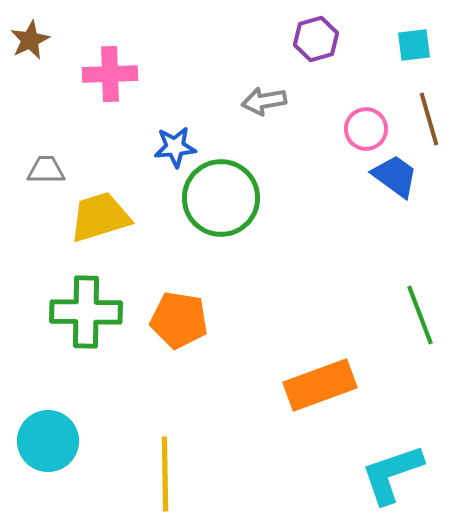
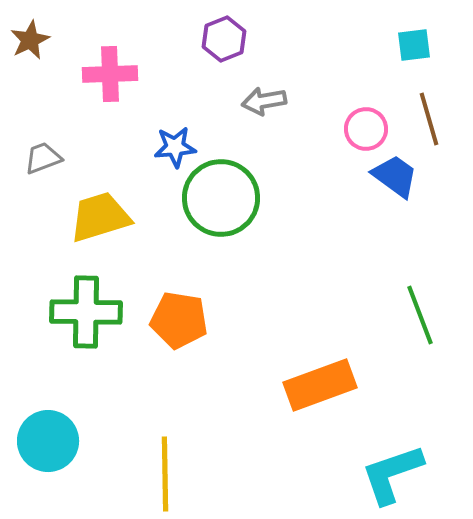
purple hexagon: moved 92 px left; rotated 6 degrees counterclockwise
gray trapezoid: moved 3 px left, 12 px up; rotated 21 degrees counterclockwise
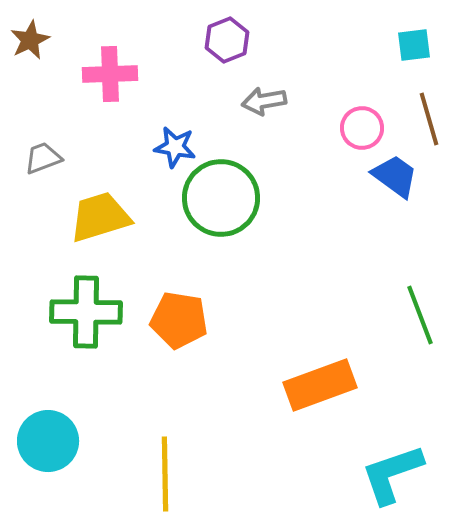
purple hexagon: moved 3 px right, 1 px down
pink circle: moved 4 px left, 1 px up
blue star: rotated 15 degrees clockwise
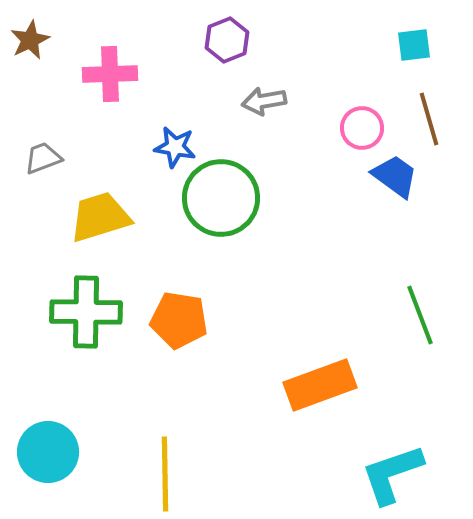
cyan circle: moved 11 px down
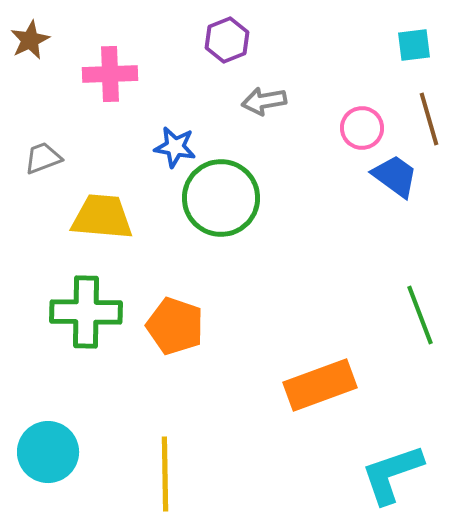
yellow trapezoid: moved 2 px right; rotated 22 degrees clockwise
orange pentagon: moved 4 px left, 6 px down; rotated 10 degrees clockwise
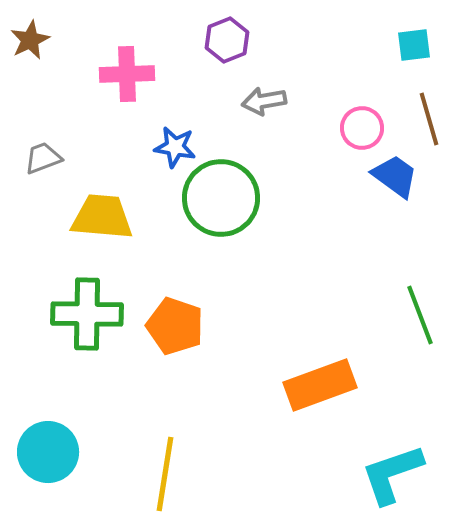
pink cross: moved 17 px right
green cross: moved 1 px right, 2 px down
yellow line: rotated 10 degrees clockwise
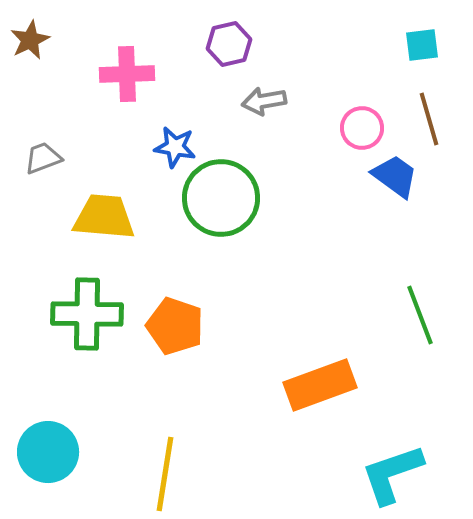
purple hexagon: moved 2 px right, 4 px down; rotated 9 degrees clockwise
cyan square: moved 8 px right
yellow trapezoid: moved 2 px right
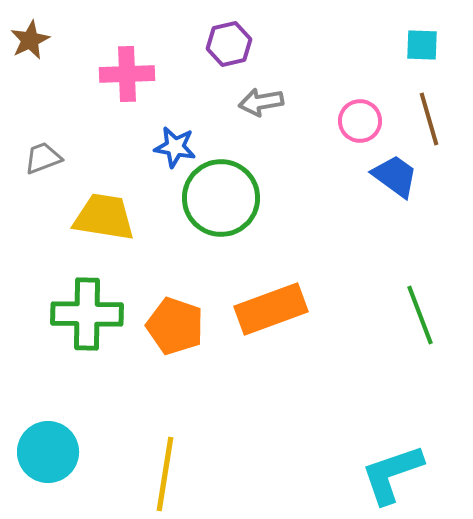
cyan square: rotated 9 degrees clockwise
gray arrow: moved 3 px left, 1 px down
pink circle: moved 2 px left, 7 px up
yellow trapezoid: rotated 4 degrees clockwise
orange rectangle: moved 49 px left, 76 px up
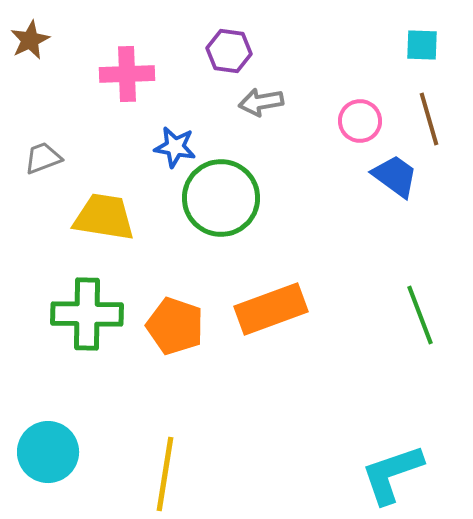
purple hexagon: moved 7 px down; rotated 21 degrees clockwise
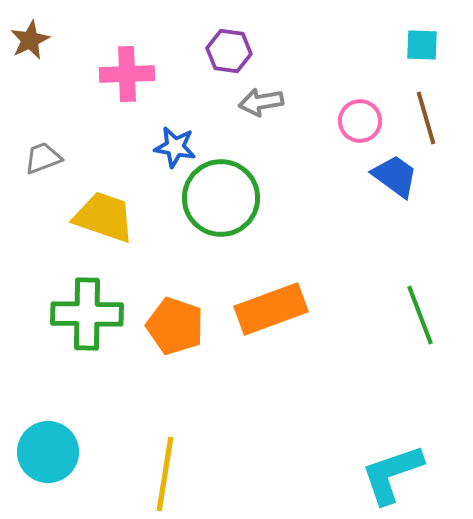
brown line: moved 3 px left, 1 px up
yellow trapezoid: rotated 10 degrees clockwise
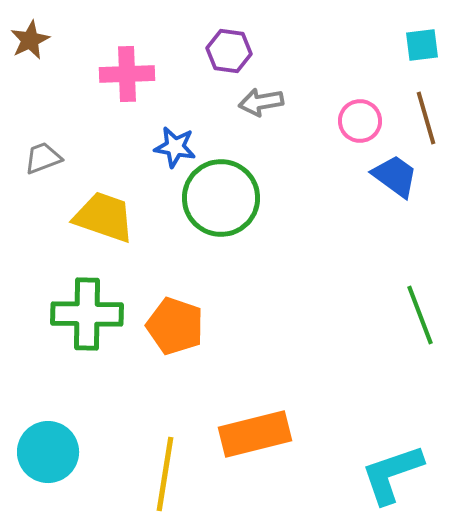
cyan square: rotated 9 degrees counterclockwise
orange rectangle: moved 16 px left, 125 px down; rotated 6 degrees clockwise
